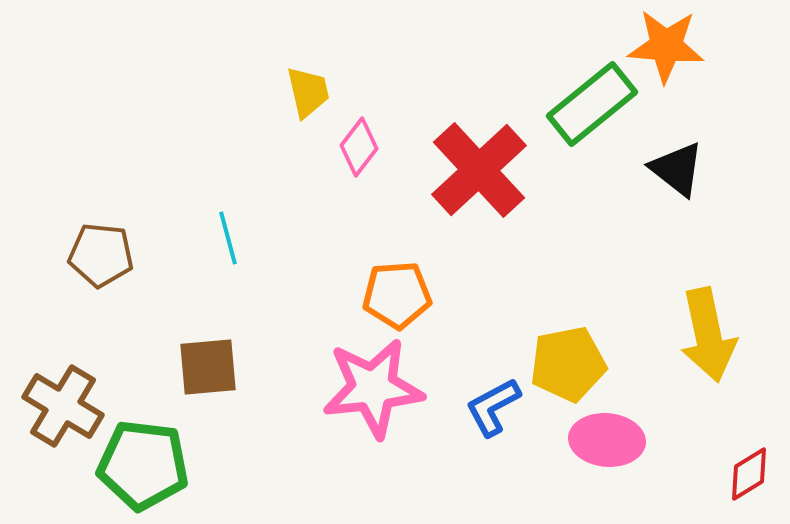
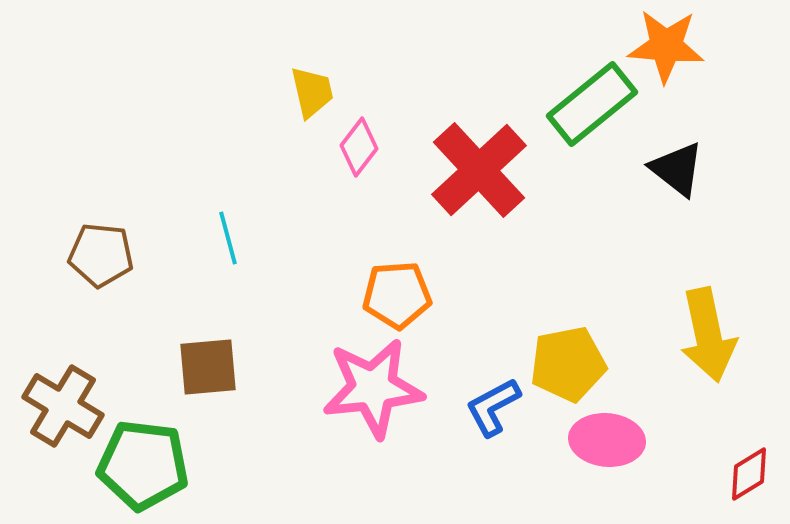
yellow trapezoid: moved 4 px right
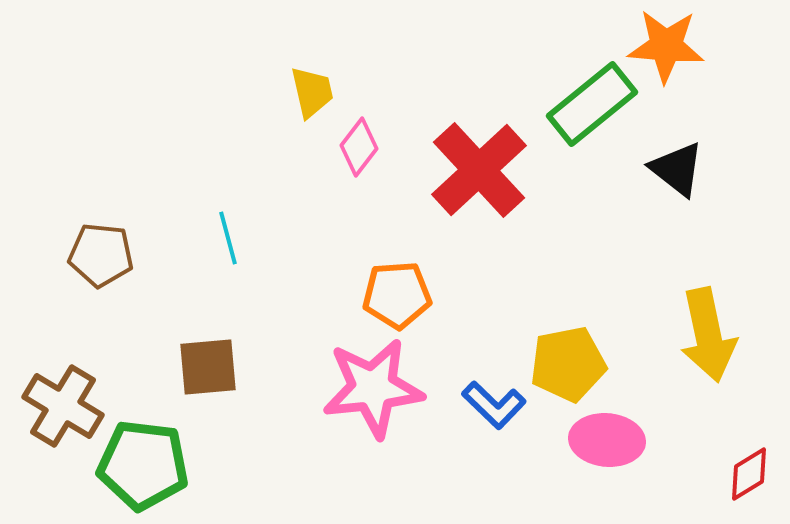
blue L-shape: moved 1 px right, 2 px up; rotated 108 degrees counterclockwise
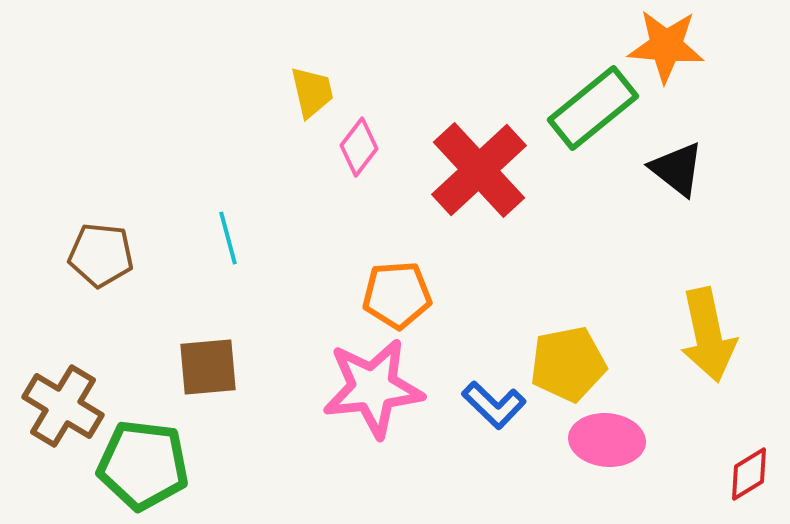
green rectangle: moved 1 px right, 4 px down
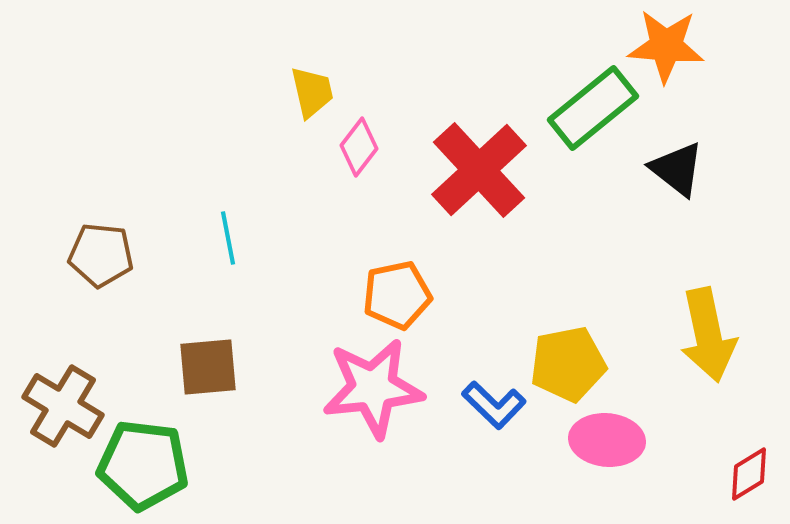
cyan line: rotated 4 degrees clockwise
orange pentagon: rotated 8 degrees counterclockwise
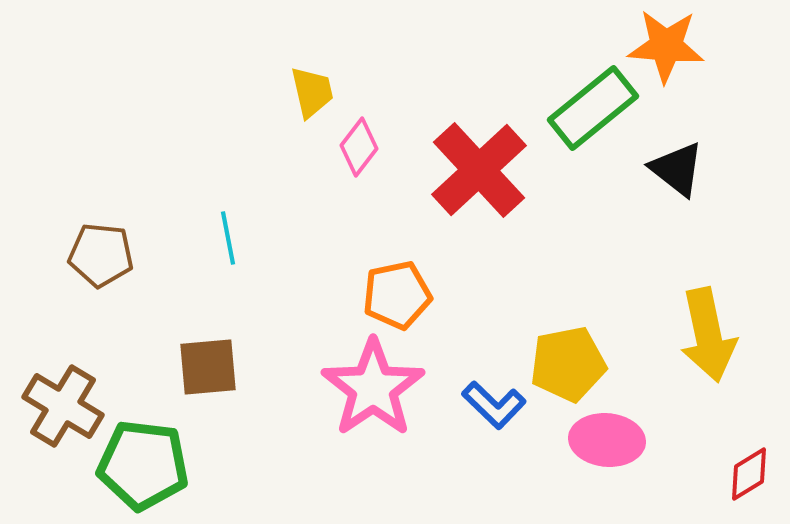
pink star: rotated 28 degrees counterclockwise
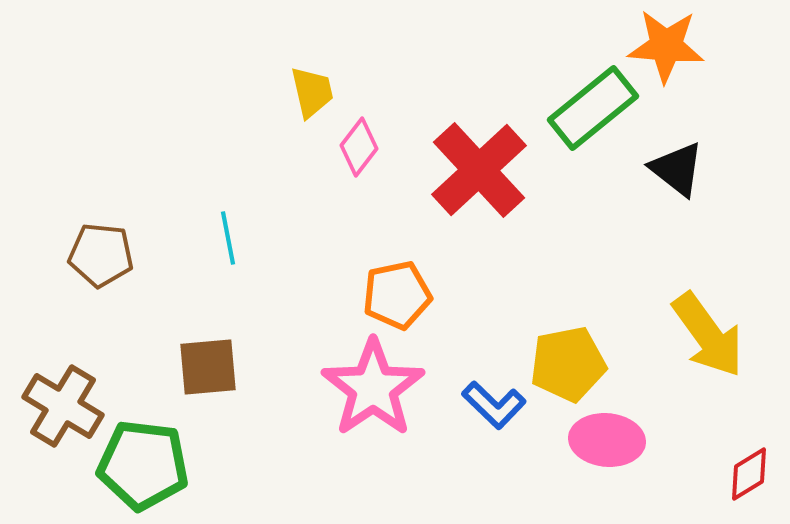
yellow arrow: rotated 24 degrees counterclockwise
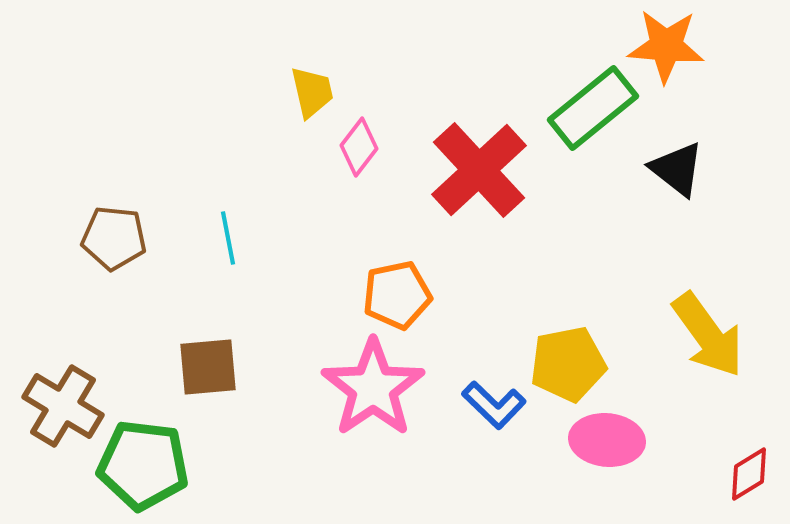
brown pentagon: moved 13 px right, 17 px up
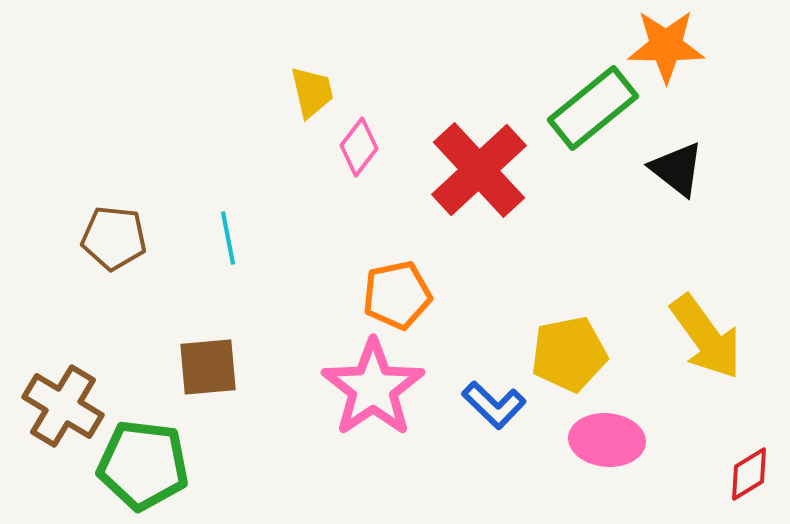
orange star: rotated 4 degrees counterclockwise
yellow arrow: moved 2 px left, 2 px down
yellow pentagon: moved 1 px right, 10 px up
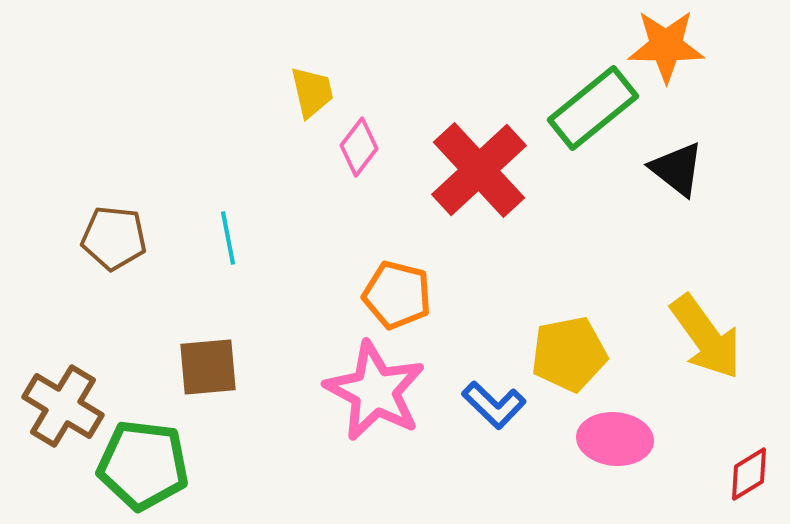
orange pentagon: rotated 26 degrees clockwise
pink star: moved 2 px right, 3 px down; rotated 10 degrees counterclockwise
pink ellipse: moved 8 px right, 1 px up
